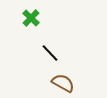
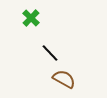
brown semicircle: moved 1 px right, 4 px up
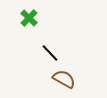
green cross: moved 2 px left
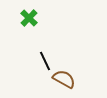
black line: moved 5 px left, 8 px down; rotated 18 degrees clockwise
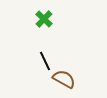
green cross: moved 15 px right, 1 px down
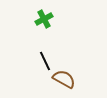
green cross: rotated 18 degrees clockwise
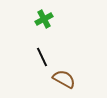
black line: moved 3 px left, 4 px up
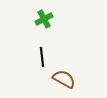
black line: rotated 18 degrees clockwise
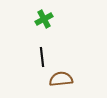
brown semicircle: moved 3 px left; rotated 35 degrees counterclockwise
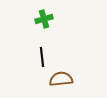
green cross: rotated 12 degrees clockwise
